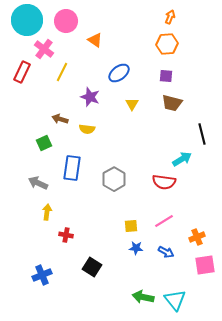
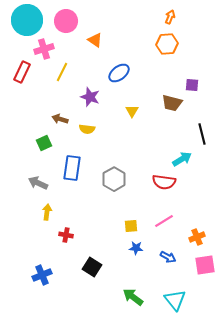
pink cross: rotated 36 degrees clockwise
purple square: moved 26 px right, 9 px down
yellow triangle: moved 7 px down
blue arrow: moved 2 px right, 5 px down
green arrow: moved 10 px left; rotated 25 degrees clockwise
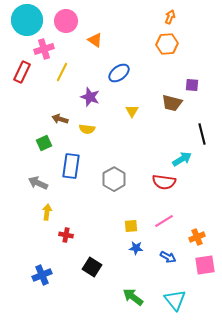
blue rectangle: moved 1 px left, 2 px up
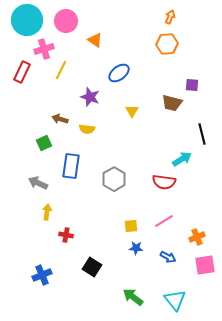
yellow line: moved 1 px left, 2 px up
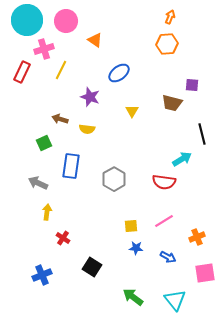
red cross: moved 3 px left, 3 px down; rotated 24 degrees clockwise
pink square: moved 8 px down
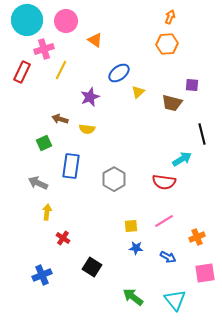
purple star: rotated 30 degrees clockwise
yellow triangle: moved 6 px right, 19 px up; rotated 16 degrees clockwise
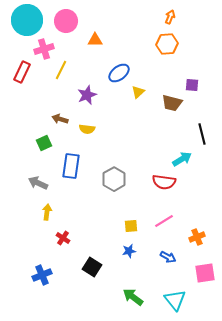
orange triangle: rotated 35 degrees counterclockwise
purple star: moved 3 px left, 2 px up
blue star: moved 7 px left, 3 px down; rotated 16 degrees counterclockwise
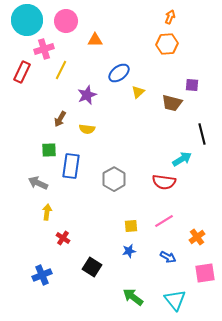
brown arrow: rotated 77 degrees counterclockwise
green square: moved 5 px right, 7 px down; rotated 21 degrees clockwise
orange cross: rotated 14 degrees counterclockwise
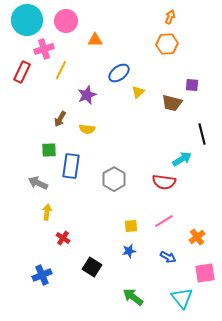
cyan triangle: moved 7 px right, 2 px up
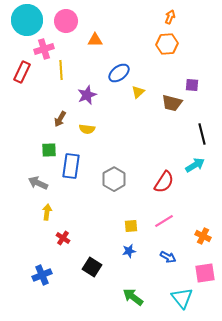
yellow line: rotated 30 degrees counterclockwise
cyan arrow: moved 13 px right, 6 px down
red semicircle: rotated 65 degrees counterclockwise
orange cross: moved 6 px right, 1 px up; rotated 28 degrees counterclockwise
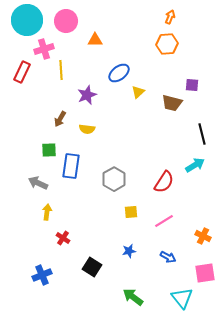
yellow square: moved 14 px up
